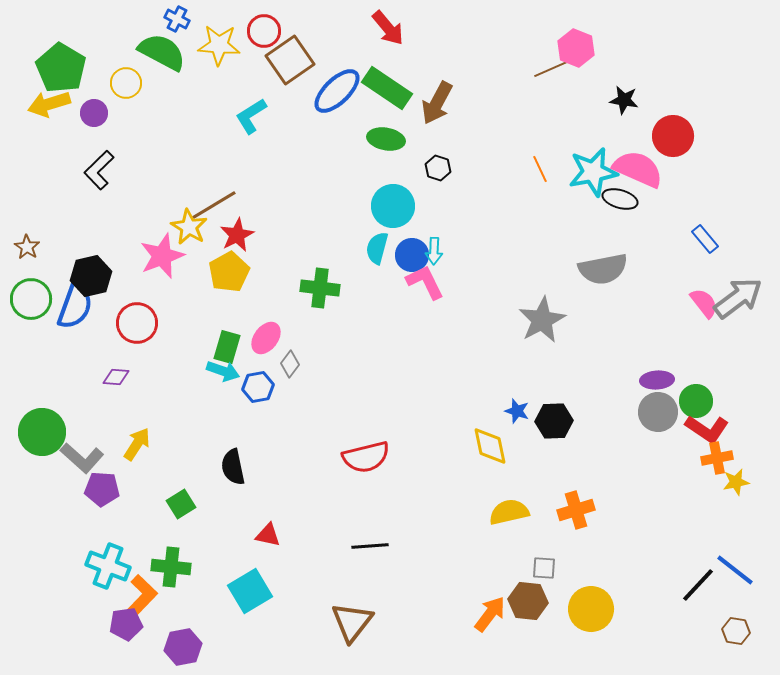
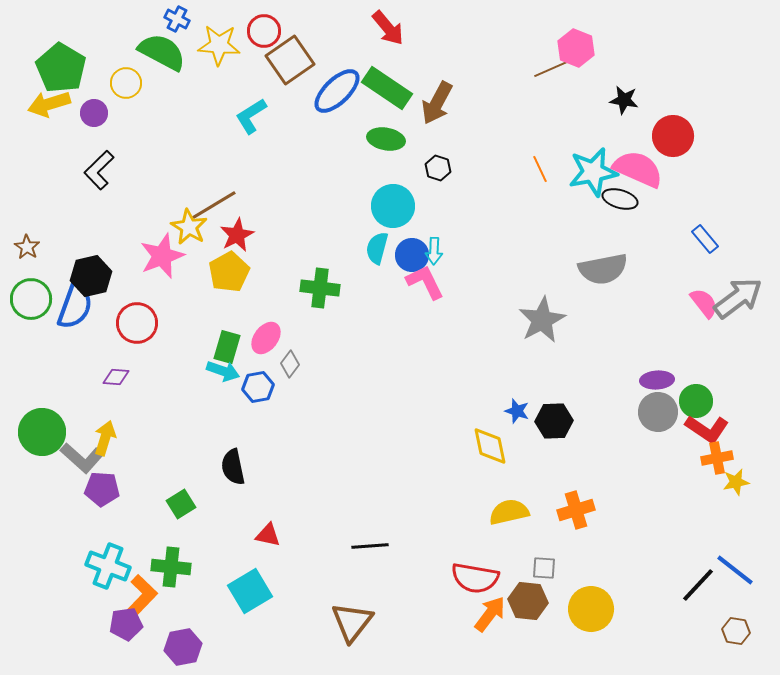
yellow arrow at (137, 444): moved 32 px left, 6 px up; rotated 16 degrees counterclockwise
red semicircle at (366, 457): moved 109 px right, 121 px down; rotated 24 degrees clockwise
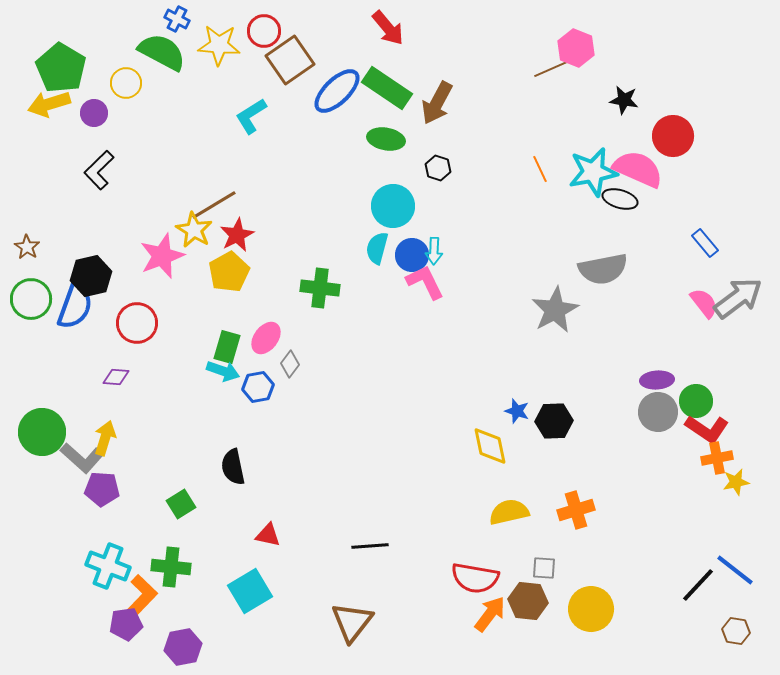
yellow star at (189, 227): moved 5 px right, 3 px down
blue rectangle at (705, 239): moved 4 px down
gray star at (542, 320): moved 13 px right, 10 px up
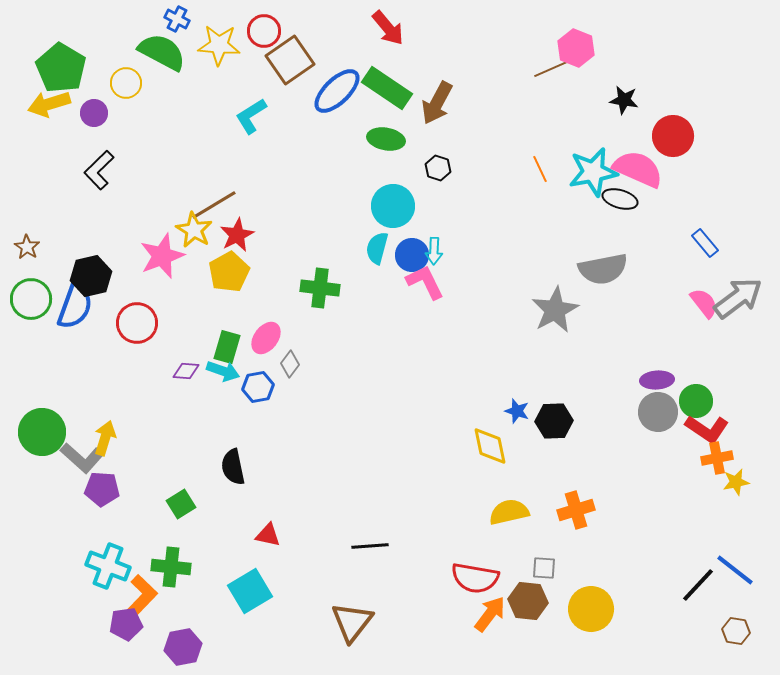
purple diamond at (116, 377): moved 70 px right, 6 px up
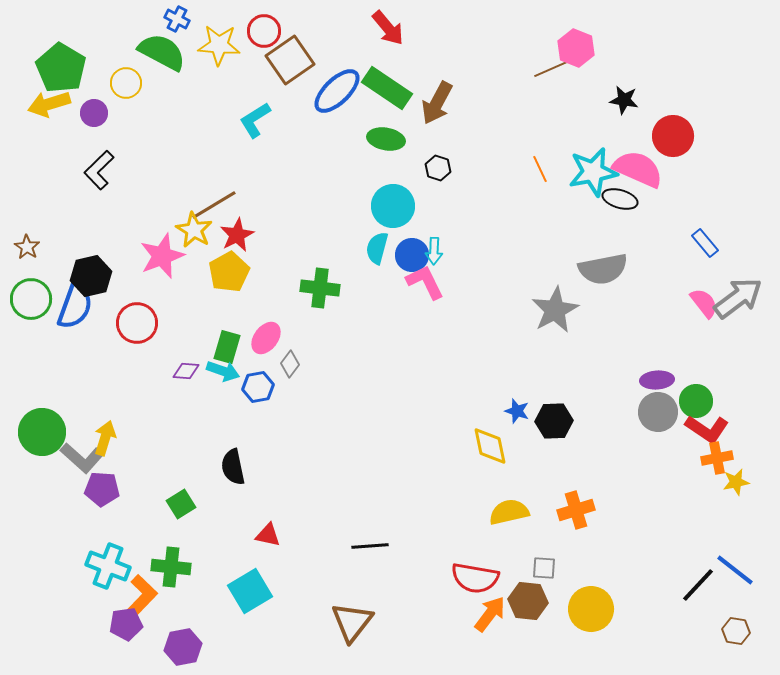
cyan L-shape at (251, 116): moved 4 px right, 4 px down
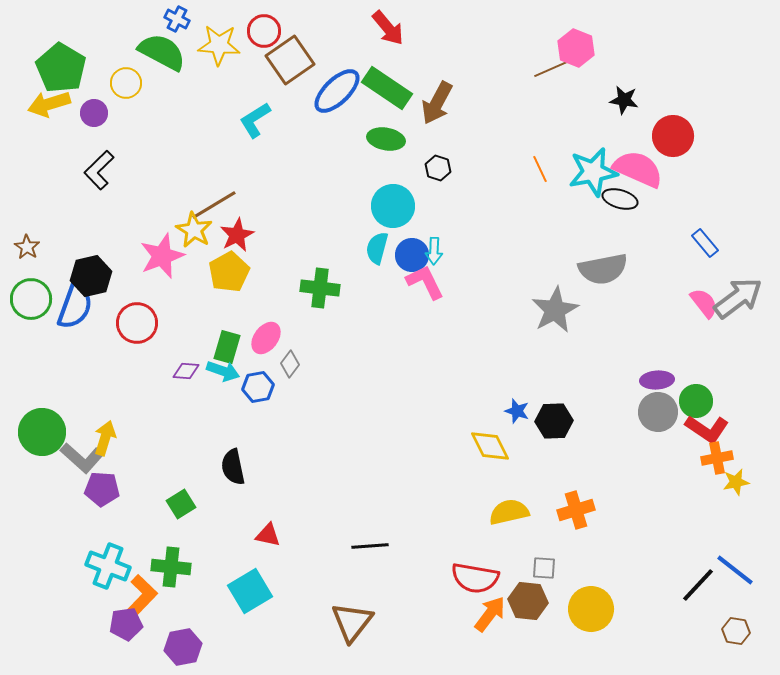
yellow diamond at (490, 446): rotated 15 degrees counterclockwise
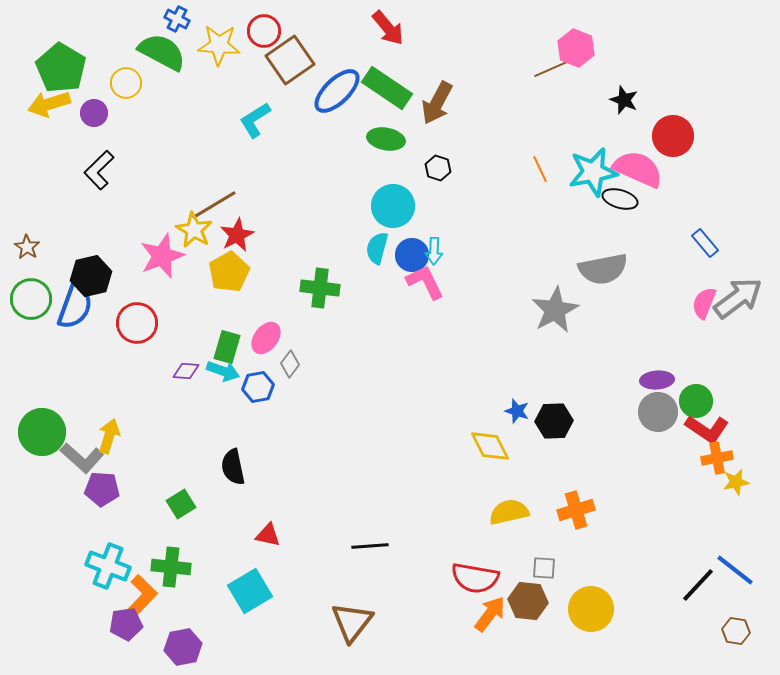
black star at (624, 100): rotated 12 degrees clockwise
pink semicircle at (704, 303): rotated 120 degrees counterclockwise
yellow arrow at (105, 438): moved 4 px right, 2 px up
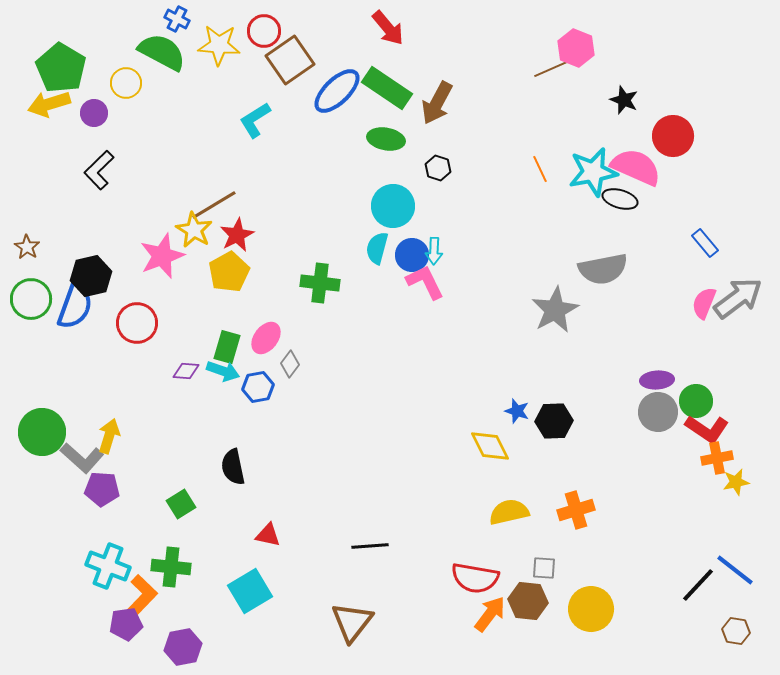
pink semicircle at (638, 169): moved 2 px left, 2 px up
green cross at (320, 288): moved 5 px up
